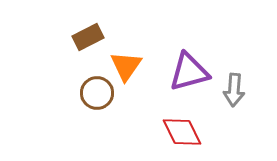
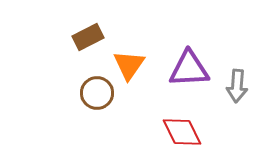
orange triangle: moved 3 px right, 1 px up
purple triangle: moved 3 px up; rotated 12 degrees clockwise
gray arrow: moved 3 px right, 4 px up
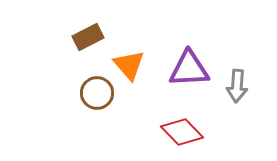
orange triangle: rotated 16 degrees counterclockwise
red diamond: rotated 18 degrees counterclockwise
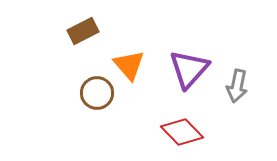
brown rectangle: moved 5 px left, 6 px up
purple triangle: rotated 45 degrees counterclockwise
gray arrow: rotated 8 degrees clockwise
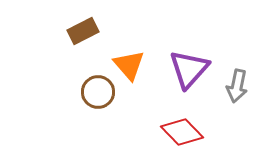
brown circle: moved 1 px right, 1 px up
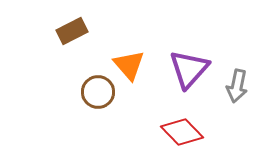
brown rectangle: moved 11 px left
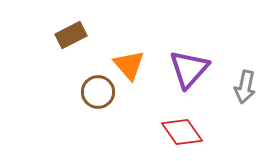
brown rectangle: moved 1 px left, 4 px down
gray arrow: moved 8 px right, 1 px down
red diamond: rotated 9 degrees clockwise
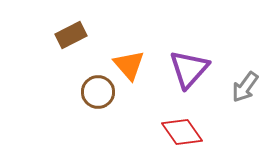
gray arrow: rotated 24 degrees clockwise
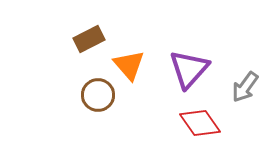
brown rectangle: moved 18 px right, 4 px down
brown circle: moved 3 px down
red diamond: moved 18 px right, 9 px up
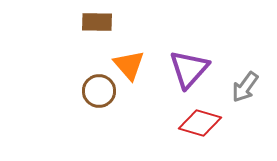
brown rectangle: moved 8 px right, 17 px up; rotated 28 degrees clockwise
brown circle: moved 1 px right, 4 px up
red diamond: rotated 39 degrees counterclockwise
